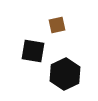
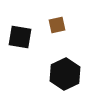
black square: moved 13 px left, 14 px up
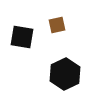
black square: moved 2 px right
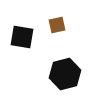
black hexagon: rotated 12 degrees clockwise
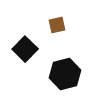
black square: moved 3 px right, 12 px down; rotated 35 degrees clockwise
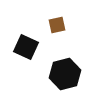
black square: moved 1 px right, 2 px up; rotated 20 degrees counterclockwise
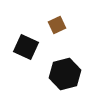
brown square: rotated 12 degrees counterclockwise
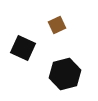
black square: moved 3 px left, 1 px down
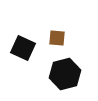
brown square: moved 13 px down; rotated 30 degrees clockwise
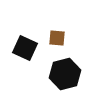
black square: moved 2 px right
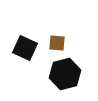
brown square: moved 5 px down
